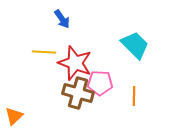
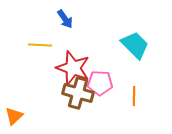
blue arrow: moved 3 px right
yellow line: moved 4 px left, 7 px up
red star: moved 2 px left, 5 px down
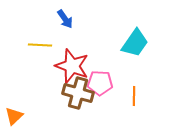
cyan trapezoid: moved 2 px up; rotated 80 degrees clockwise
red star: moved 1 px left, 2 px up
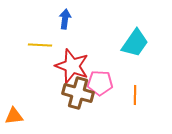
blue arrow: rotated 138 degrees counterclockwise
orange line: moved 1 px right, 1 px up
orange triangle: rotated 36 degrees clockwise
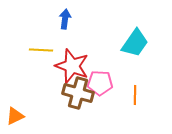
yellow line: moved 1 px right, 5 px down
orange triangle: moved 1 px right; rotated 18 degrees counterclockwise
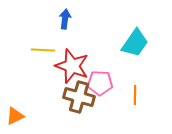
yellow line: moved 2 px right
brown cross: moved 1 px right, 4 px down
